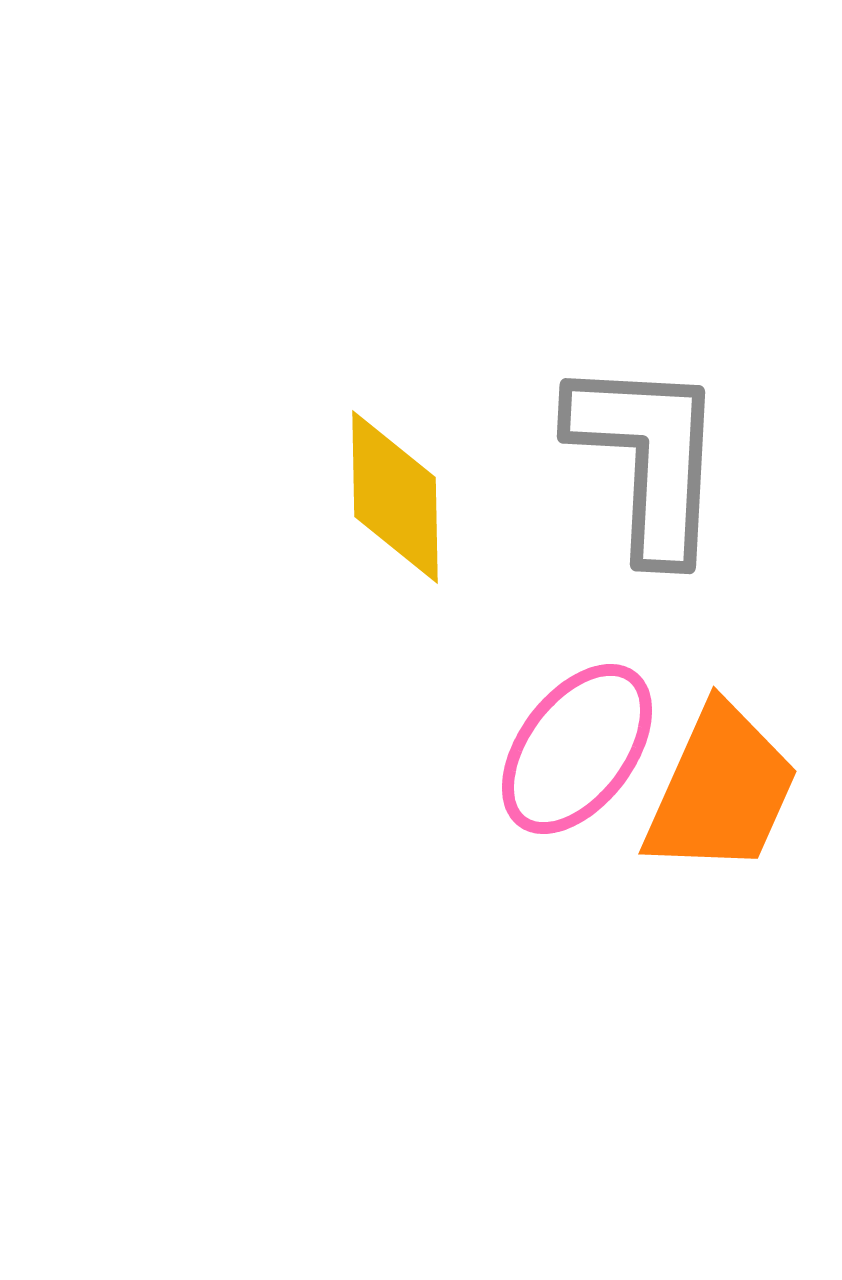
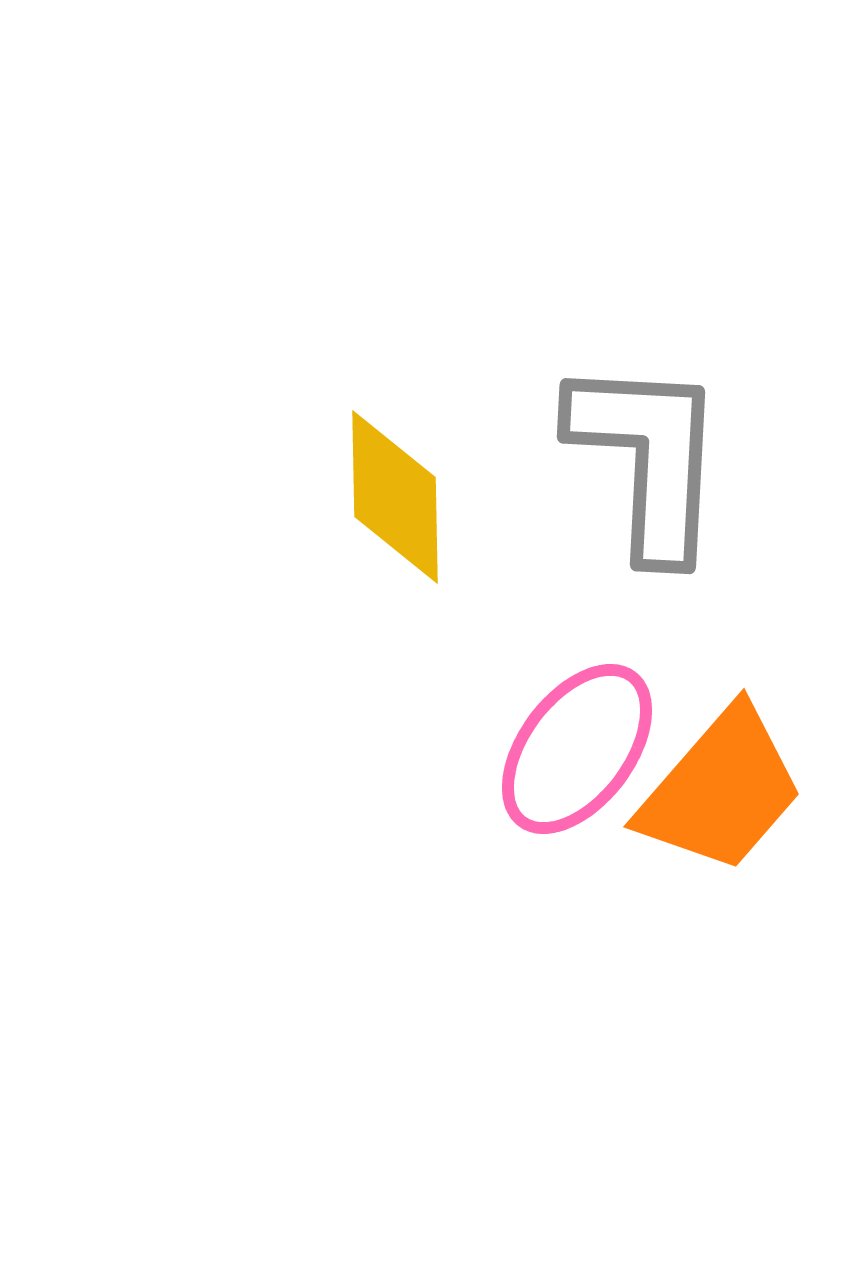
orange trapezoid: rotated 17 degrees clockwise
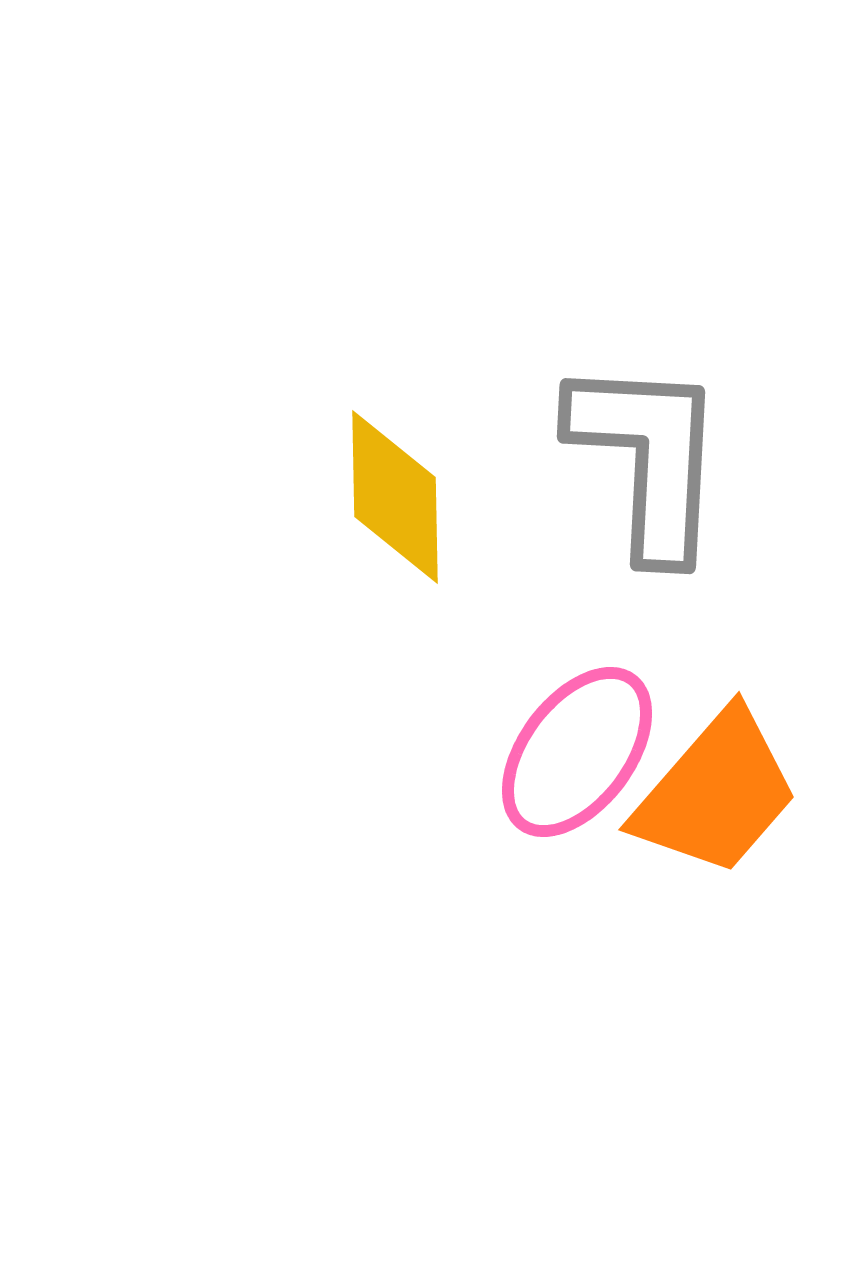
pink ellipse: moved 3 px down
orange trapezoid: moved 5 px left, 3 px down
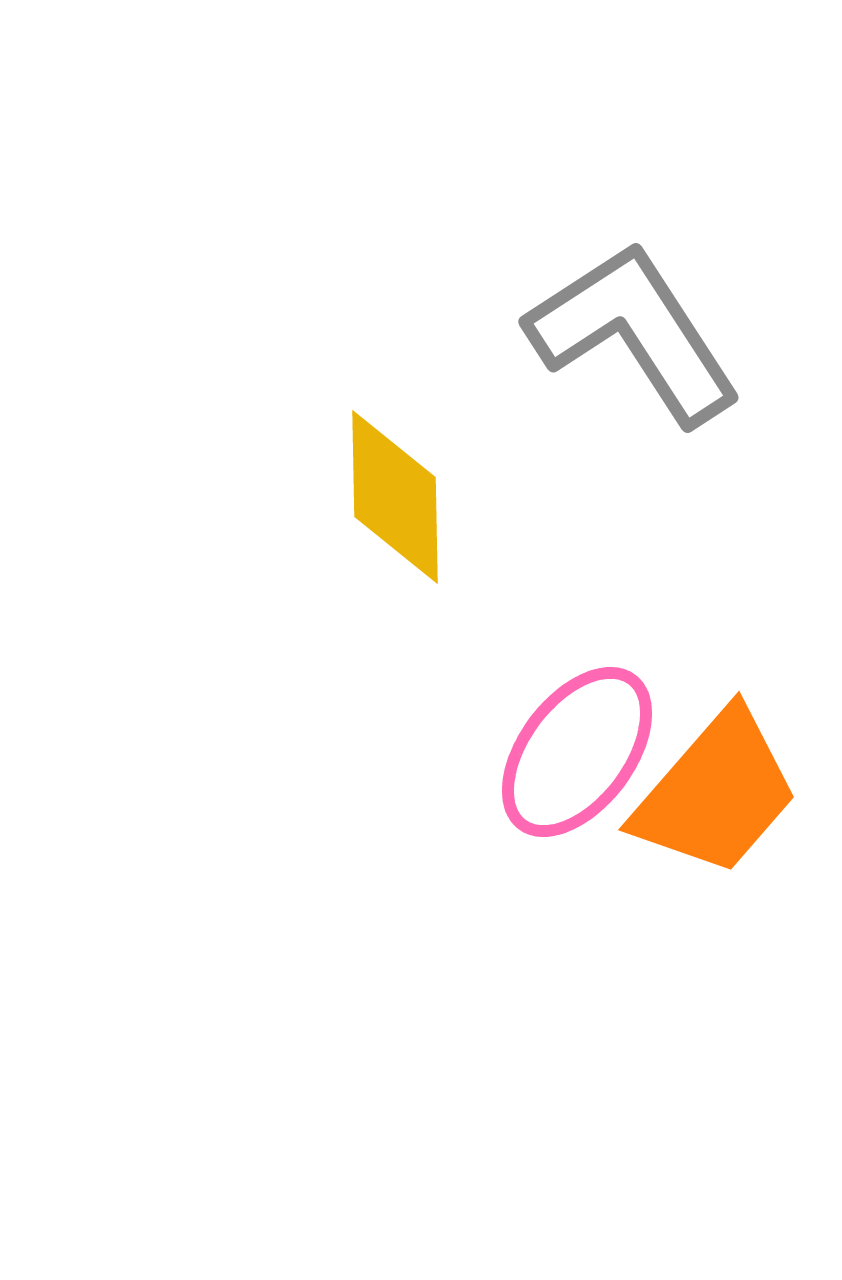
gray L-shape: moved 14 px left, 125 px up; rotated 36 degrees counterclockwise
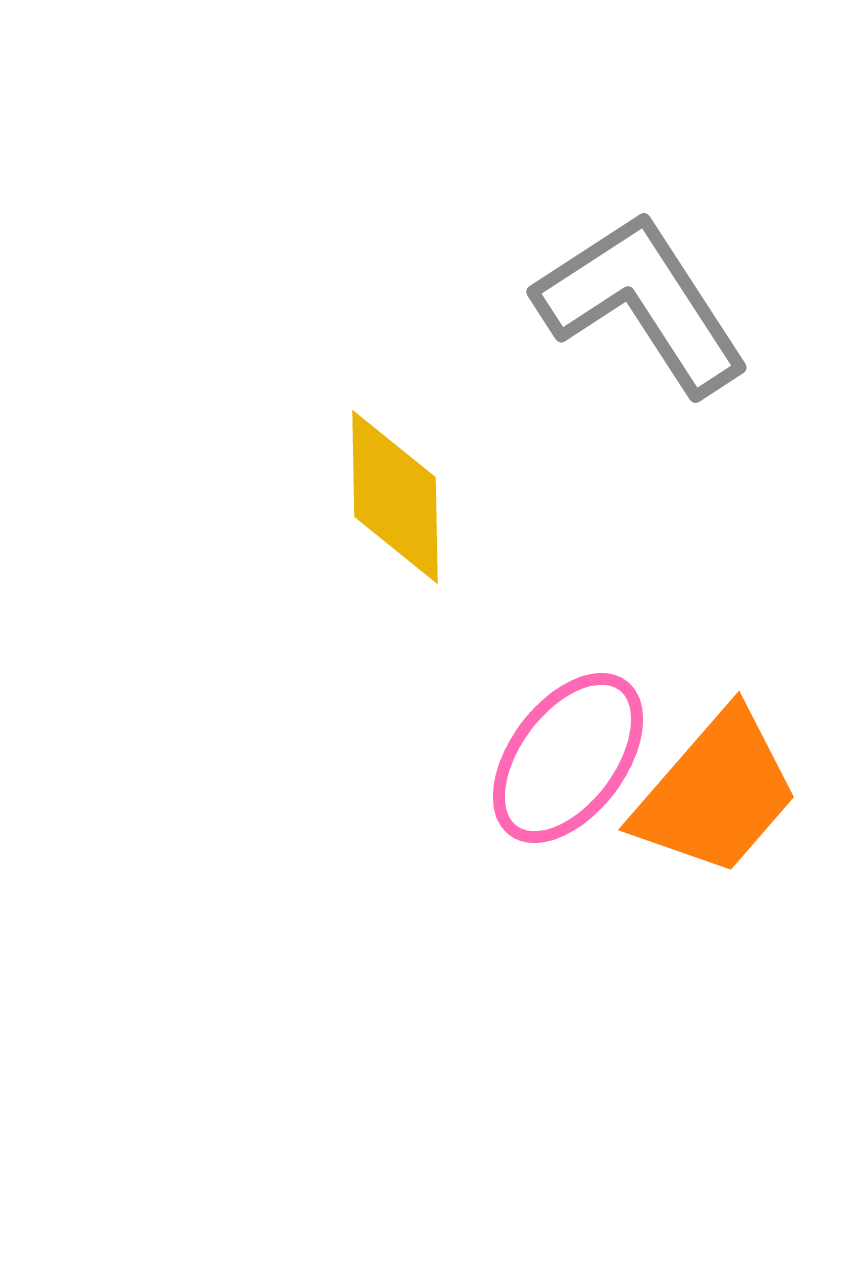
gray L-shape: moved 8 px right, 30 px up
pink ellipse: moved 9 px left, 6 px down
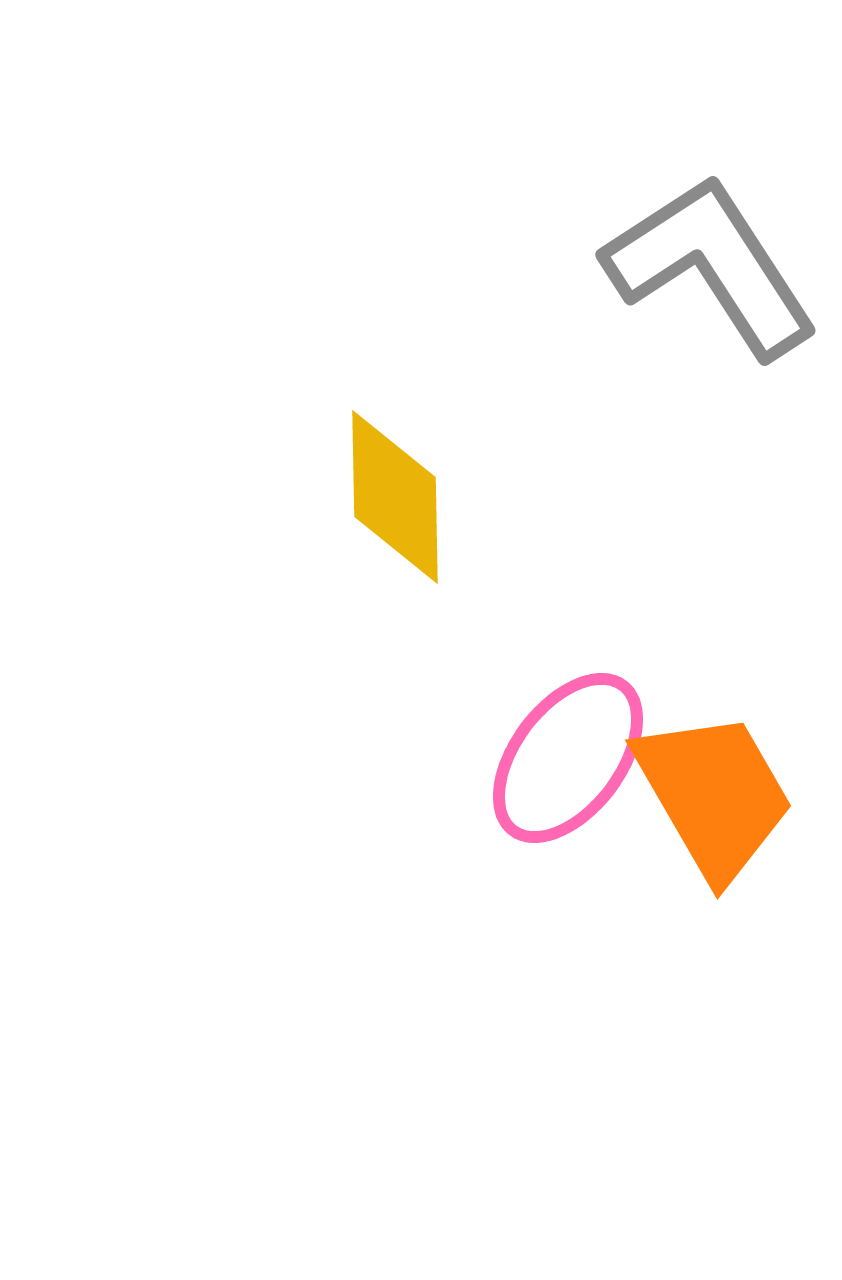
gray L-shape: moved 69 px right, 37 px up
orange trapezoid: moved 2 px left, 2 px down; rotated 71 degrees counterclockwise
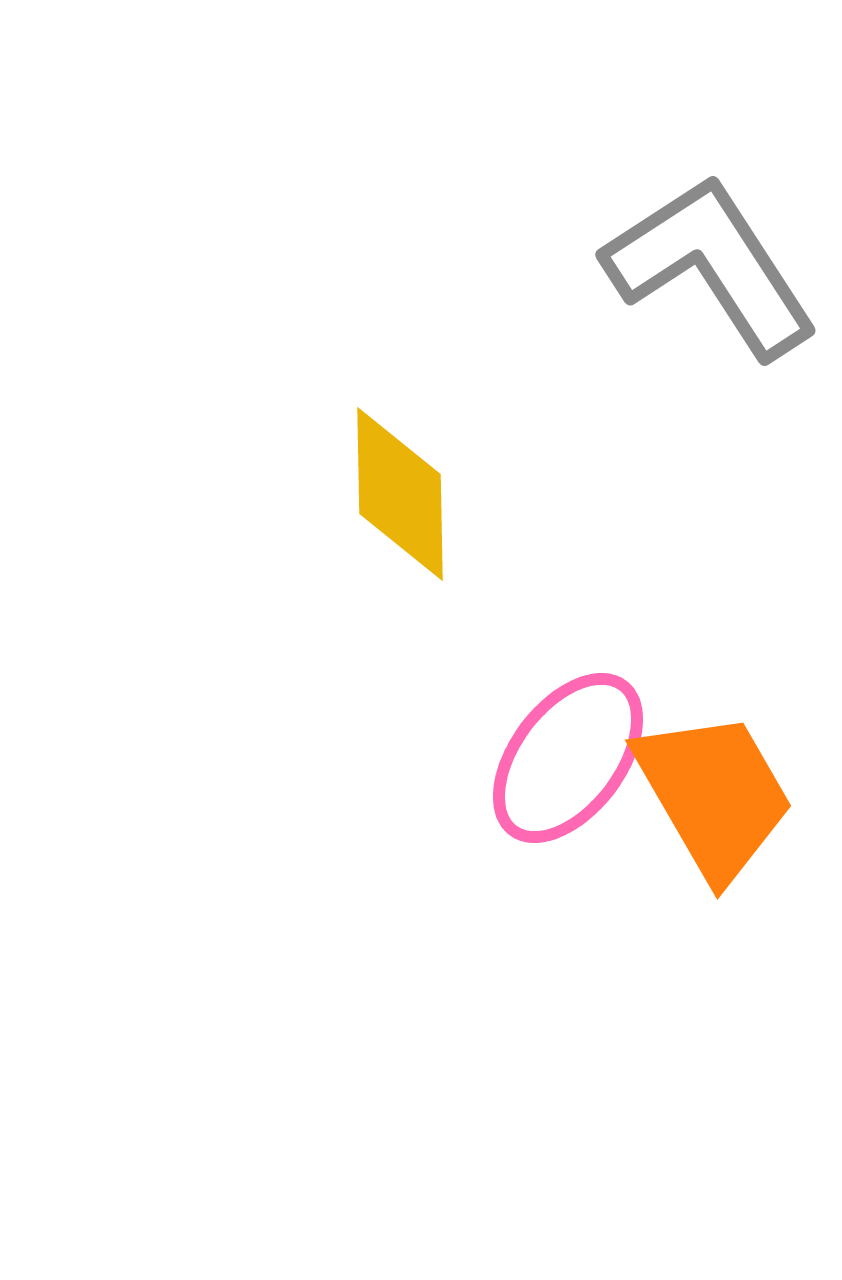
yellow diamond: moved 5 px right, 3 px up
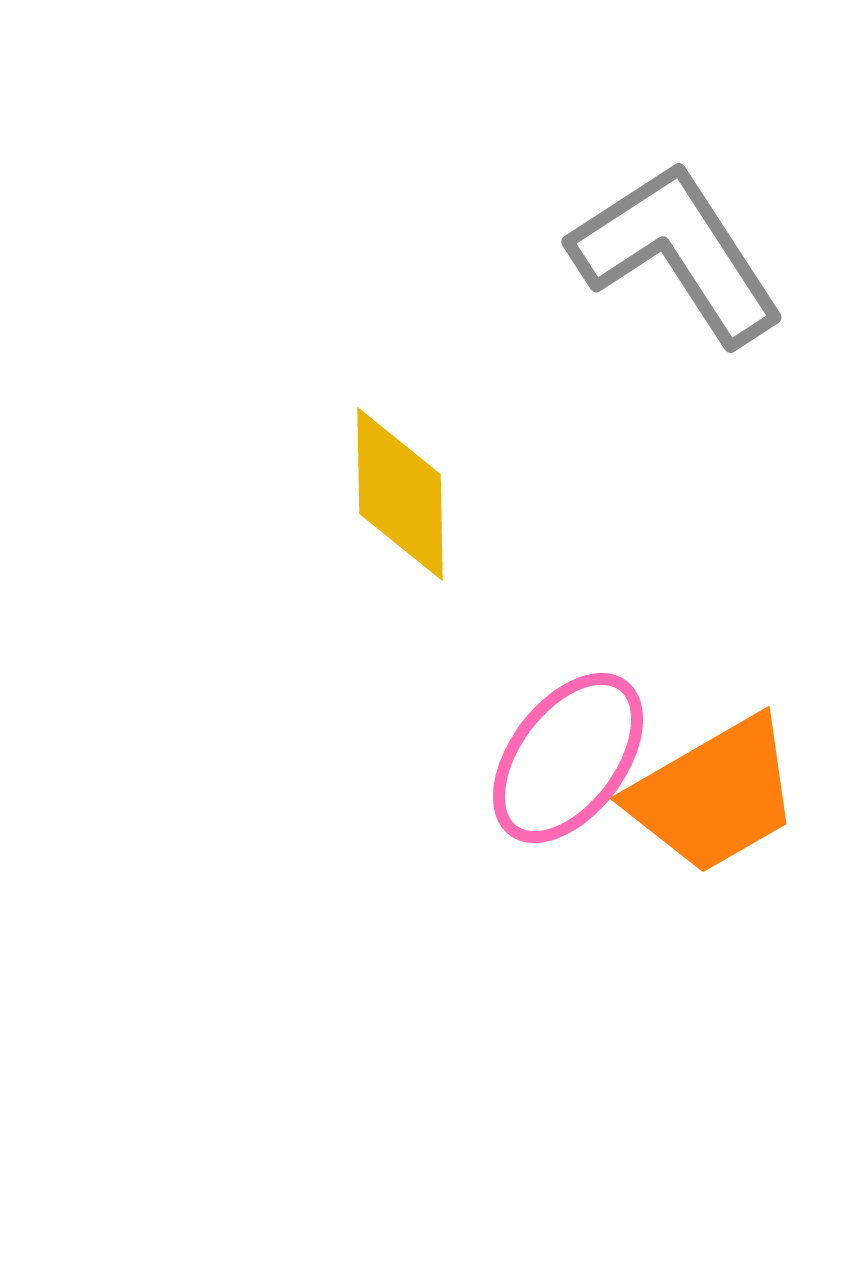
gray L-shape: moved 34 px left, 13 px up
orange trapezoid: rotated 90 degrees clockwise
